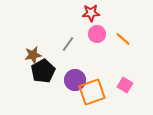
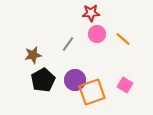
black pentagon: moved 9 px down
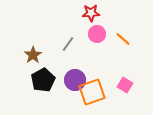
brown star: rotated 24 degrees counterclockwise
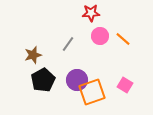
pink circle: moved 3 px right, 2 px down
brown star: rotated 18 degrees clockwise
purple circle: moved 2 px right
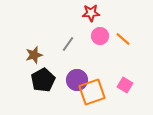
brown star: moved 1 px right
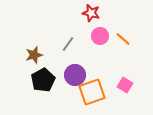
red star: rotated 18 degrees clockwise
purple circle: moved 2 px left, 5 px up
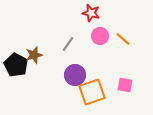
black pentagon: moved 27 px left, 15 px up; rotated 15 degrees counterclockwise
pink square: rotated 21 degrees counterclockwise
